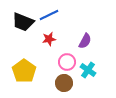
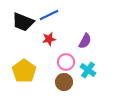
pink circle: moved 1 px left
brown circle: moved 1 px up
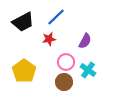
blue line: moved 7 px right, 2 px down; rotated 18 degrees counterclockwise
black trapezoid: rotated 50 degrees counterclockwise
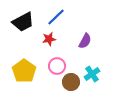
pink circle: moved 9 px left, 4 px down
cyan cross: moved 4 px right, 4 px down; rotated 21 degrees clockwise
brown circle: moved 7 px right
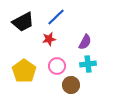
purple semicircle: moved 1 px down
cyan cross: moved 4 px left, 10 px up; rotated 28 degrees clockwise
brown circle: moved 3 px down
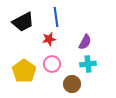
blue line: rotated 54 degrees counterclockwise
pink circle: moved 5 px left, 2 px up
brown circle: moved 1 px right, 1 px up
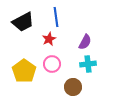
red star: rotated 16 degrees counterclockwise
brown circle: moved 1 px right, 3 px down
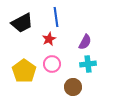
black trapezoid: moved 1 px left, 1 px down
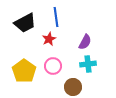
black trapezoid: moved 3 px right
pink circle: moved 1 px right, 2 px down
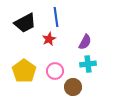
pink circle: moved 2 px right, 5 px down
